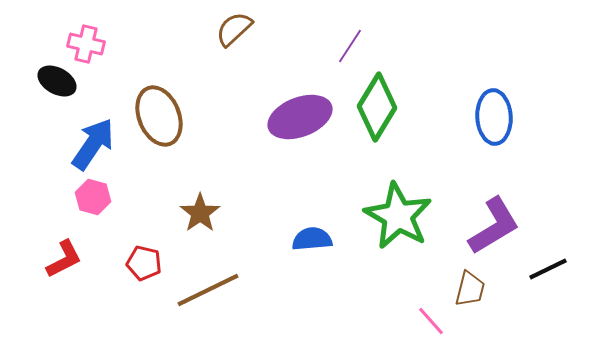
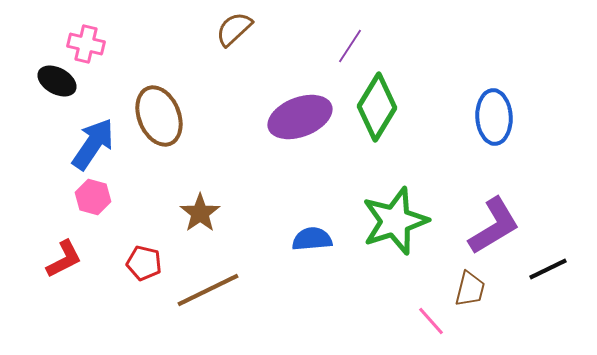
green star: moved 3 px left, 5 px down; rotated 24 degrees clockwise
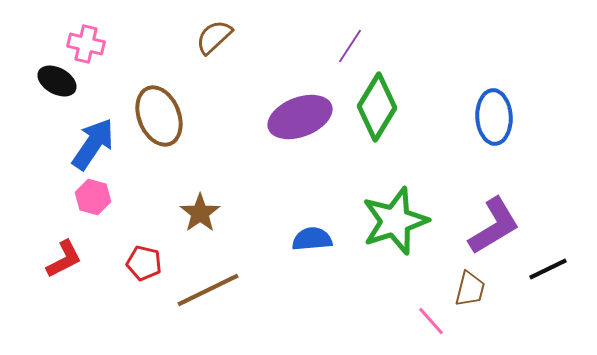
brown semicircle: moved 20 px left, 8 px down
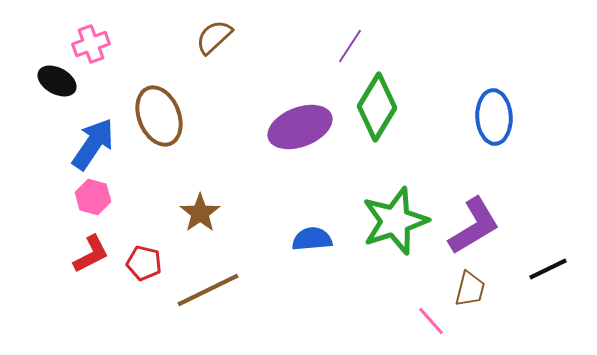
pink cross: moved 5 px right; rotated 33 degrees counterclockwise
purple ellipse: moved 10 px down
purple L-shape: moved 20 px left
red L-shape: moved 27 px right, 5 px up
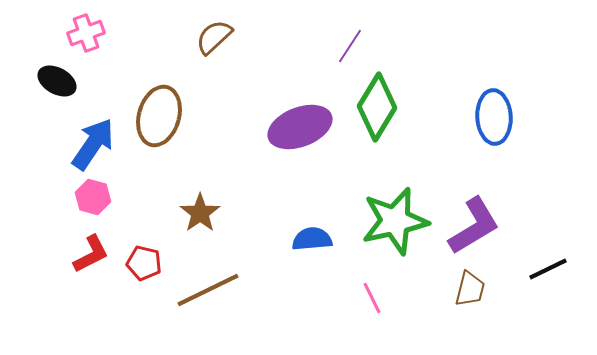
pink cross: moved 5 px left, 11 px up
brown ellipse: rotated 38 degrees clockwise
green star: rotated 6 degrees clockwise
pink line: moved 59 px left, 23 px up; rotated 16 degrees clockwise
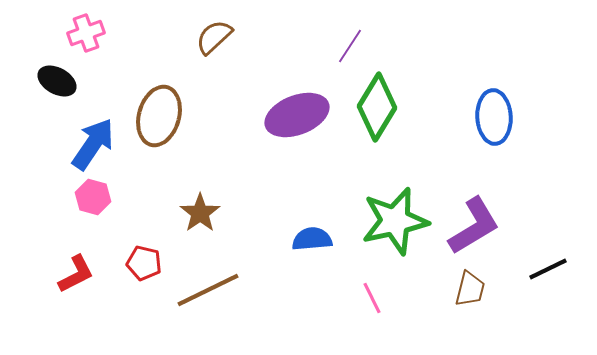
purple ellipse: moved 3 px left, 12 px up
red L-shape: moved 15 px left, 20 px down
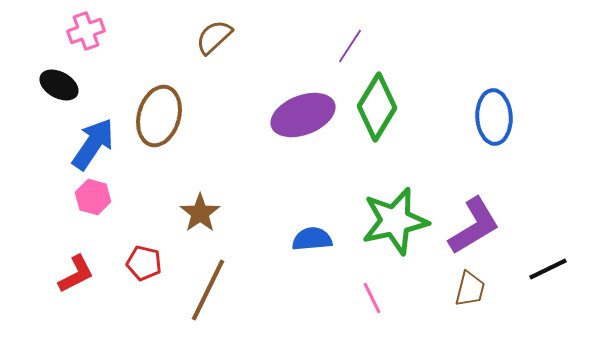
pink cross: moved 2 px up
black ellipse: moved 2 px right, 4 px down
purple ellipse: moved 6 px right
brown line: rotated 38 degrees counterclockwise
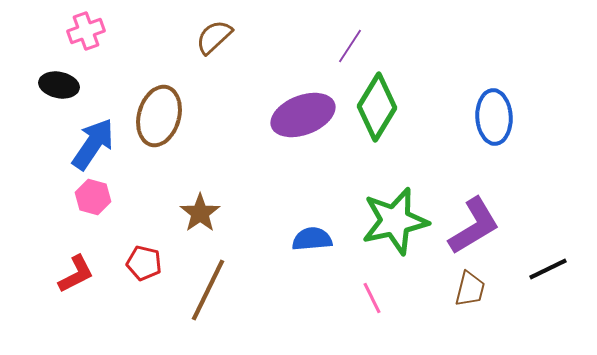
black ellipse: rotated 18 degrees counterclockwise
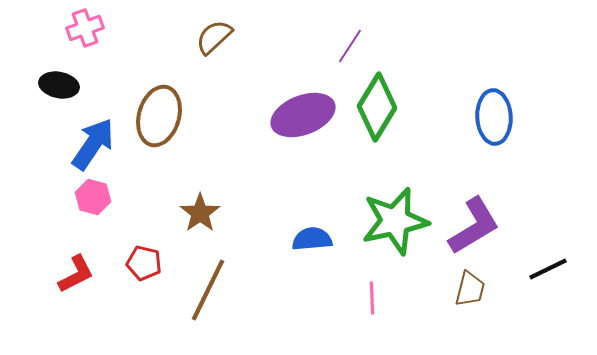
pink cross: moved 1 px left, 3 px up
pink line: rotated 24 degrees clockwise
